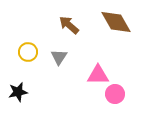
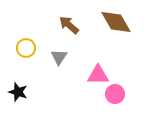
yellow circle: moved 2 px left, 4 px up
black star: rotated 30 degrees clockwise
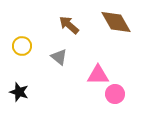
yellow circle: moved 4 px left, 2 px up
gray triangle: rotated 24 degrees counterclockwise
black star: moved 1 px right
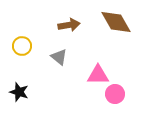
brown arrow: rotated 130 degrees clockwise
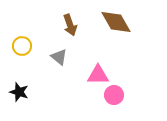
brown arrow: moved 1 px right; rotated 80 degrees clockwise
pink circle: moved 1 px left, 1 px down
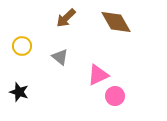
brown arrow: moved 4 px left, 7 px up; rotated 65 degrees clockwise
gray triangle: moved 1 px right
pink triangle: rotated 25 degrees counterclockwise
pink circle: moved 1 px right, 1 px down
